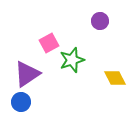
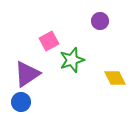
pink square: moved 2 px up
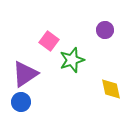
purple circle: moved 5 px right, 9 px down
pink square: rotated 24 degrees counterclockwise
purple triangle: moved 2 px left
yellow diamond: moved 4 px left, 11 px down; rotated 15 degrees clockwise
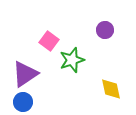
blue circle: moved 2 px right
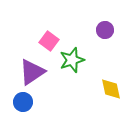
purple triangle: moved 7 px right, 2 px up
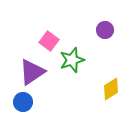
yellow diamond: rotated 70 degrees clockwise
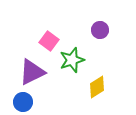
purple circle: moved 5 px left
purple triangle: rotated 8 degrees clockwise
yellow diamond: moved 14 px left, 2 px up
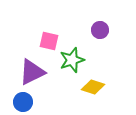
pink square: rotated 24 degrees counterclockwise
yellow diamond: moved 4 px left; rotated 50 degrees clockwise
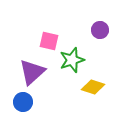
purple triangle: rotated 16 degrees counterclockwise
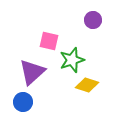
purple circle: moved 7 px left, 10 px up
yellow diamond: moved 6 px left, 2 px up
